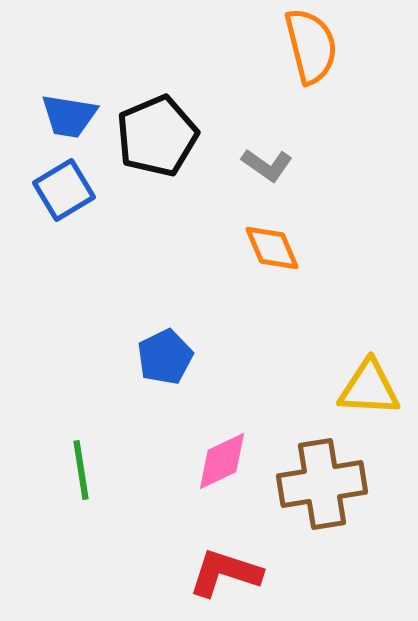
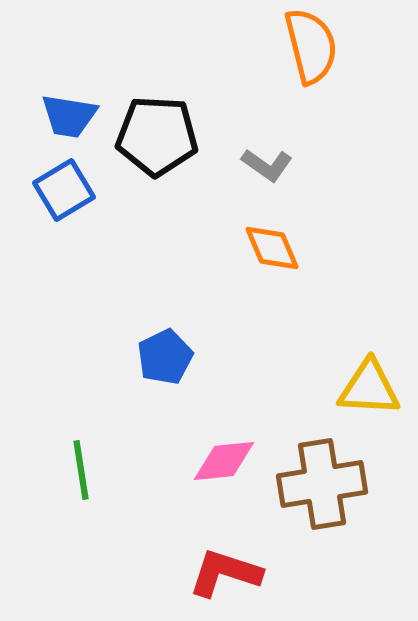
black pentagon: rotated 26 degrees clockwise
pink diamond: moved 2 px right; rotated 20 degrees clockwise
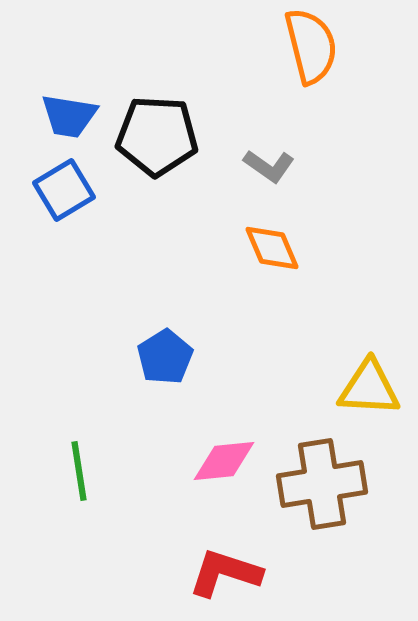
gray L-shape: moved 2 px right, 1 px down
blue pentagon: rotated 6 degrees counterclockwise
green line: moved 2 px left, 1 px down
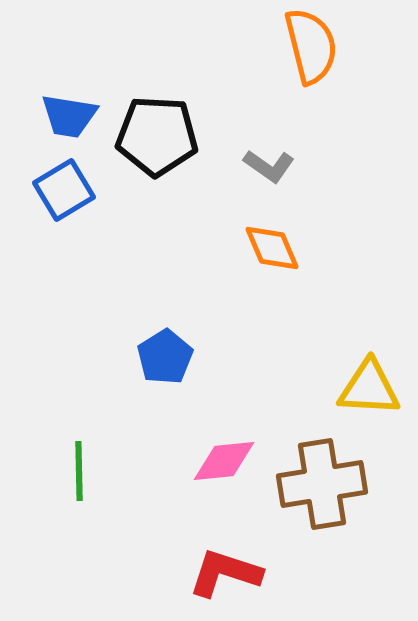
green line: rotated 8 degrees clockwise
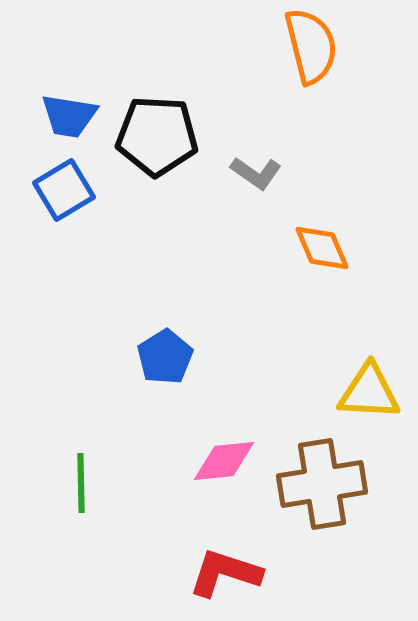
gray L-shape: moved 13 px left, 7 px down
orange diamond: moved 50 px right
yellow triangle: moved 4 px down
green line: moved 2 px right, 12 px down
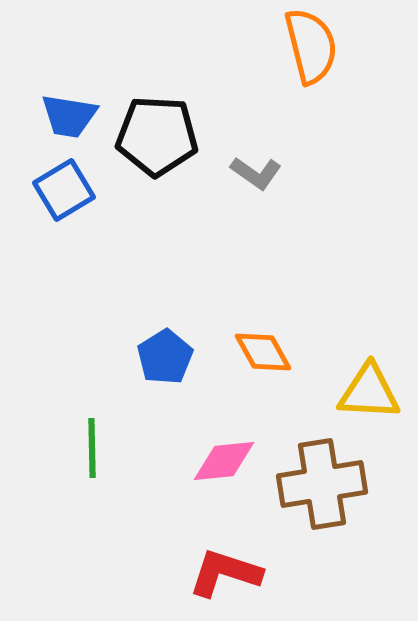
orange diamond: moved 59 px left, 104 px down; rotated 6 degrees counterclockwise
green line: moved 11 px right, 35 px up
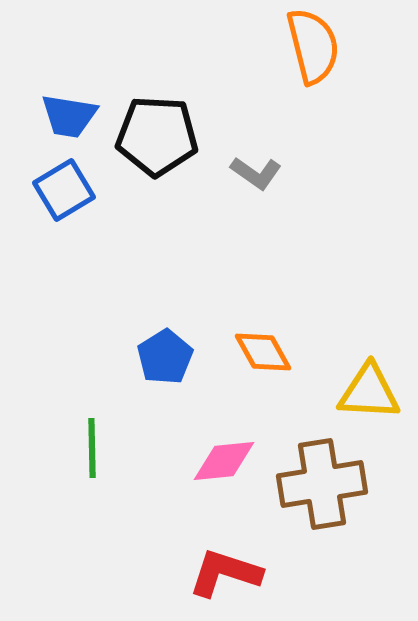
orange semicircle: moved 2 px right
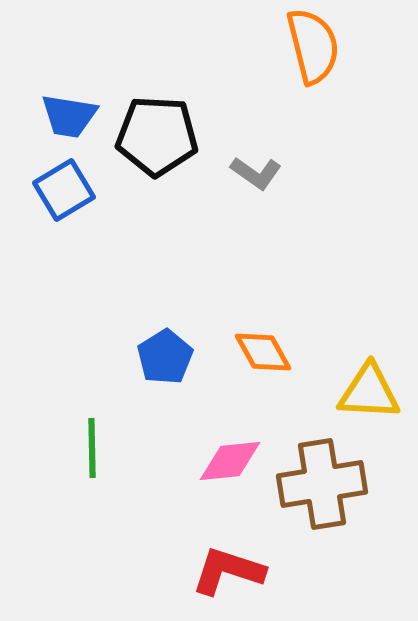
pink diamond: moved 6 px right
red L-shape: moved 3 px right, 2 px up
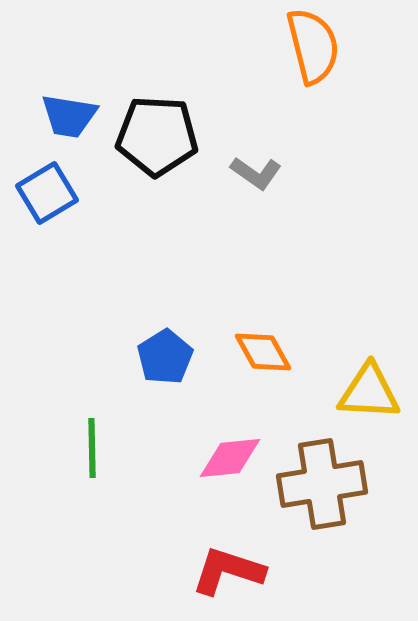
blue square: moved 17 px left, 3 px down
pink diamond: moved 3 px up
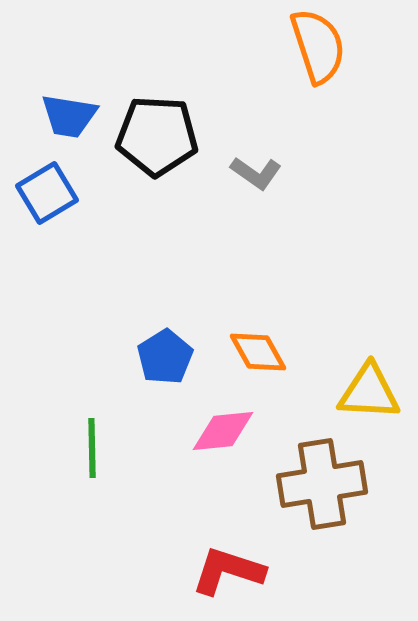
orange semicircle: moved 5 px right; rotated 4 degrees counterclockwise
orange diamond: moved 5 px left
pink diamond: moved 7 px left, 27 px up
